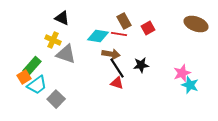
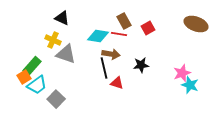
black line: moved 13 px left; rotated 20 degrees clockwise
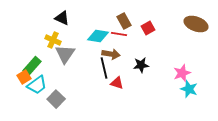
gray triangle: moved 1 px left; rotated 45 degrees clockwise
cyan star: moved 1 px left, 4 px down
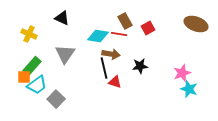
brown rectangle: moved 1 px right
yellow cross: moved 24 px left, 6 px up
black star: moved 1 px left, 1 px down
orange square: rotated 32 degrees clockwise
red triangle: moved 2 px left, 1 px up
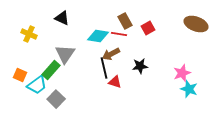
brown arrow: rotated 144 degrees clockwise
green rectangle: moved 19 px right, 4 px down
orange square: moved 4 px left, 2 px up; rotated 24 degrees clockwise
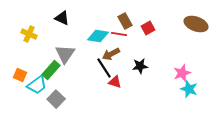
black line: rotated 20 degrees counterclockwise
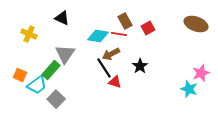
black star: rotated 28 degrees counterclockwise
pink star: moved 19 px right
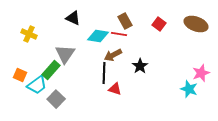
black triangle: moved 11 px right
red square: moved 11 px right, 4 px up; rotated 24 degrees counterclockwise
brown arrow: moved 2 px right, 1 px down
black line: moved 5 px down; rotated 35 degrees clockwise
red triangle: moved 7 px down
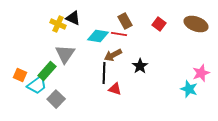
yellow cross: moved 29 px right, 10 px up
green rectangle: moved 4 px left, 1 px down
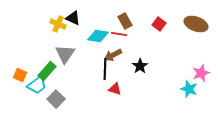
black line: moved 1 px right, 4 px up
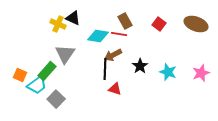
cyan star: moved 21 px left, 17 px up
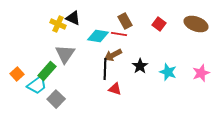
orange square: moved 3 px left, 1 px up; rotated 24 degrees clockwise
